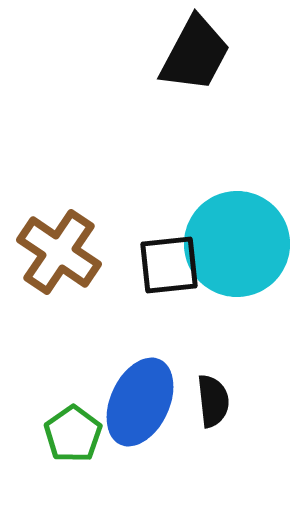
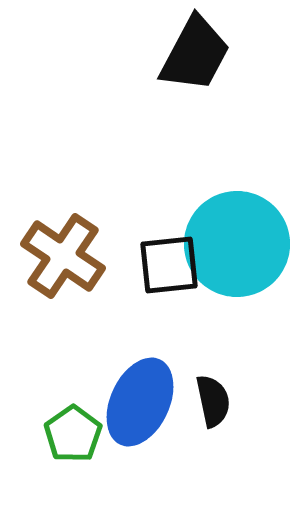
brown cross: moved 4 px right, 4 px down
black semicircle: rotated 6 degrees counterclockwise
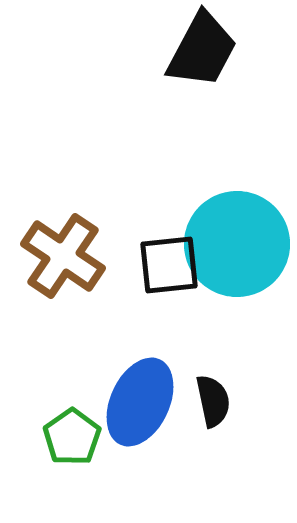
black trapezoid: moved 7 px right, 4 px up
green pentagon: moved 1 px left, 3 px down
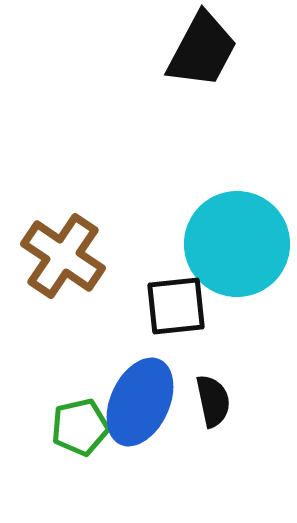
black square: moved 7 px right, 41 px down
green pentagon: moved 8 px right, 10 px up; rotated 22 degrees clockwise
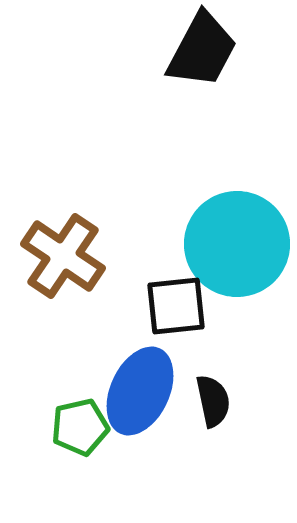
blue ellipse: moved 11 px up
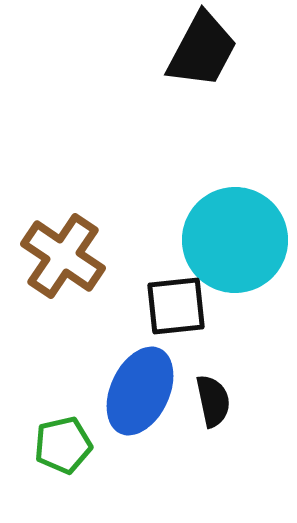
cyan circle: moved 2 px left, 4 px up
green pentagon: moved 17 px left, 18 px down
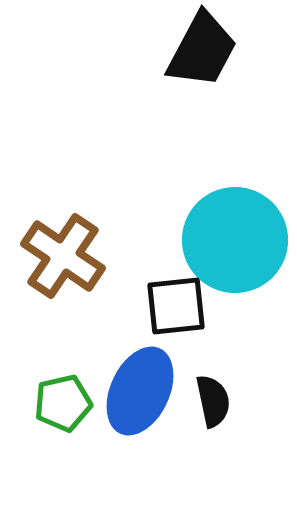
green pentagon: moved 42 px up
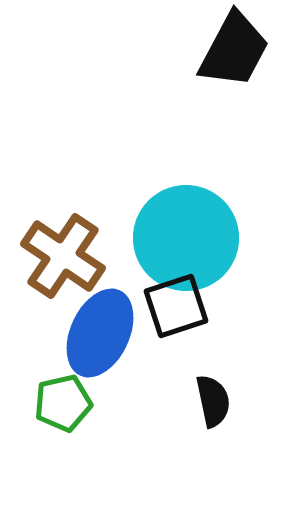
black trapezoid: moved 32 px right
cyan circle: moved 49 px left, 2 px up
black square: rotated 12 degrees counterclockwise
blue ellipse: moved 40 px left, 58 px up
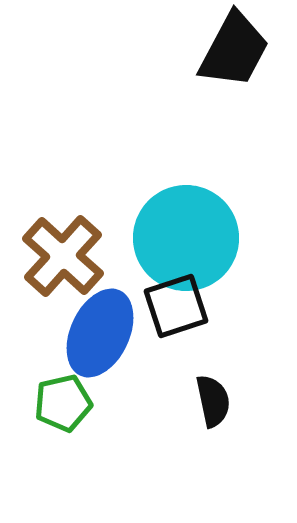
brown cross: rotated 8 degrees clockwise
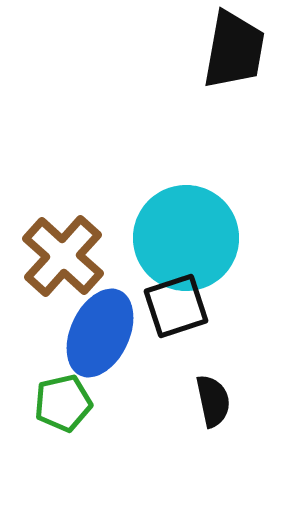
black trapezoid: rotated 18 degrees counterclockwise
